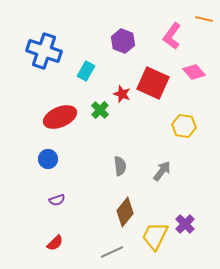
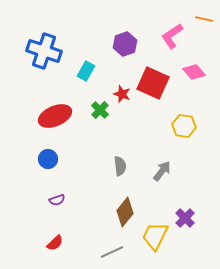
pink L-shape: rotated 20 degrees clockwise
purple hexagon: moved 2 px right, 3 px down; rotated 20 degrees clockwise
red ellipse: moved 5 px left, 1 px up
purple cross: moved 6 px up
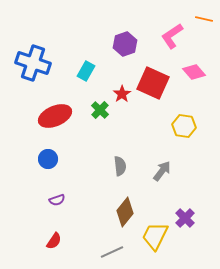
blue cross: moved 11 px left, 12 px down
red star: rotated 18 degrees clockwise
red semicircle: moved 1 px left, 2 px up; rotated 12 degrees counterclockwise
